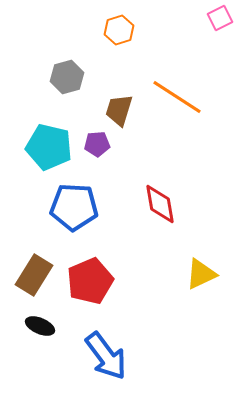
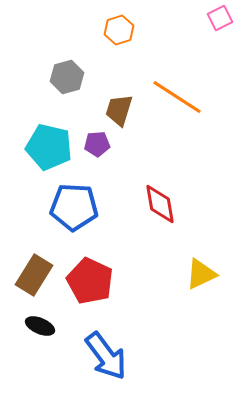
red pentagon: rotated 24 degrees counterclockwise
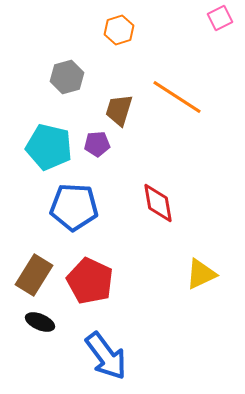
red diamond: moved 2 px left, 1 px up
black ellipse: moved 4 px up
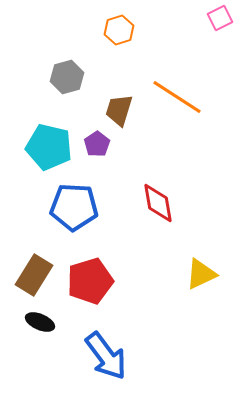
purple pentagon: rotated 30 degrees counterclockwise
red pentagon: rotated 30 degrees clockwise
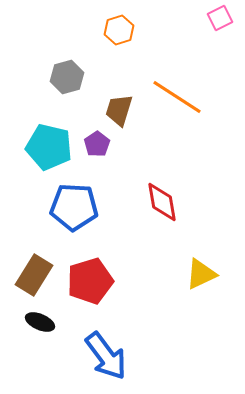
red diamond: moved 4 px right, 1 px up
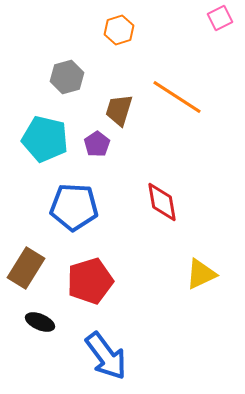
cyan pentagon: moved 4 px left, 8 px up
brown rectangle: moved 8 px left, 7 px up
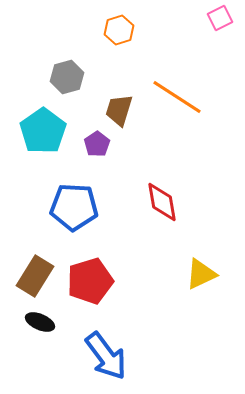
cyan pentagon: moved 2 px left, 8 px up; rotated 24 degrees clockwise
brown rectangle: moved 9 px right, 8 px down
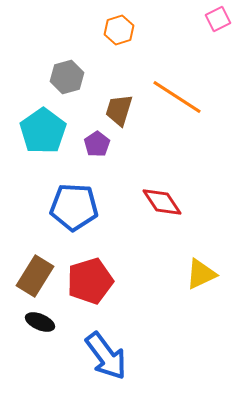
pink square: moved 2 px left, 1 px down
red diamond: rotated 24 degrees counterclockwise
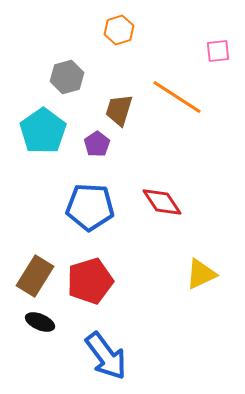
pink square: moved 32 px down; rotated 20 degrees clockwise
blue pentagon: moved 16 px right
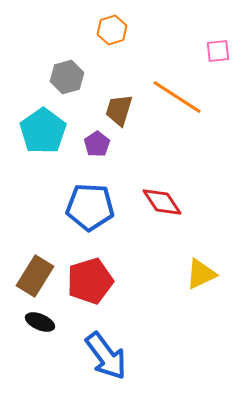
orange hexagon: moved 7 px left
